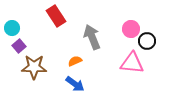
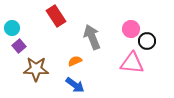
brown star: moved 2 px right, 2 px down
blue arrow: moved 1 px down
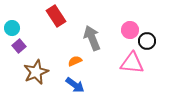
pink circle: moved 1 px left, 1 px down
gray arrow: moved 1 px down
brown star: moved 3 px down; rotated 25 degrees counterclockwise
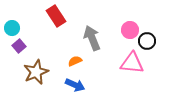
blue arrow: rotated 12 degrees counterclockwise
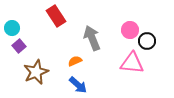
blue arrow: moved 3 px right; rotated 18 degrees clockwise
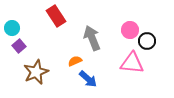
blue arrow: moved 10 px right, 6 px up
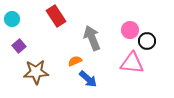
cyan circle: moved 9 px up
brown star: rotated 20 degrees clockwise
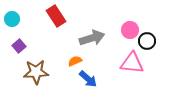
gray arrow: rotated 95 degrees clockwise
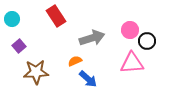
pink triangle: rotated 10 degrees counterclockwise
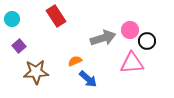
gray arrow: moved 11 px right
